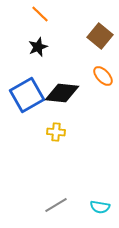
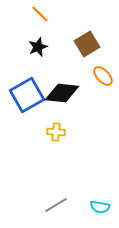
brown square: moved 13 px left, 8 px down; rotated 20 degrees clockwise
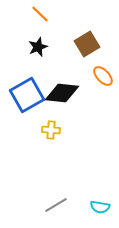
yellow cross: moved 5 px left, 2 px up
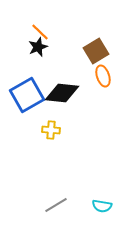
orange line: moved 18 px down
brown square: moved 9 px right, 7 px down
orange ellipse: rotated 25 degrees clockwise
cyan semicircle: moved 2 px right, 1 px up
